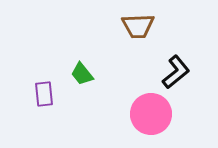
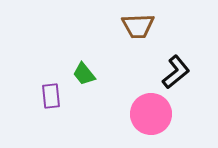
green trapezoid: moved 2 px right
purple rectangle: moved 7 px right, 2 px down
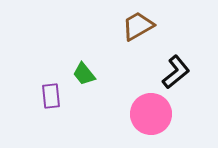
brown trapezoid: rotated 152 degrees clockwise
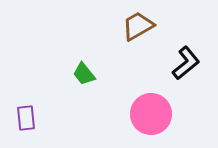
black L-shape: moved 10 px right, 9 px up
purple rectangle: moved 25 px left, 22 px down
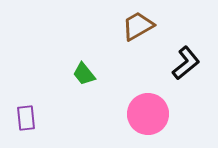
pink circle: moved 3 px left
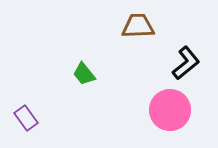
brown trapezoid: rotated 28 degrees clockwise
pink circle: moved 22 px right, 4 px up
purple rectangle: rotated 30 degrees counterclockwise
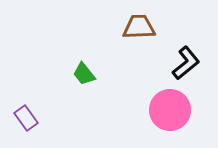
brown trapezoid: moved 1 px right, 1 px down
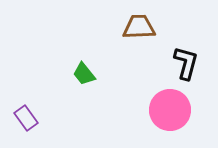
black L-shape: rotated 36 degrees counterclockwise
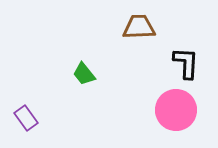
black L-shape: rotated 12 degrees counterclockwise
pink circle: moved 6 px right
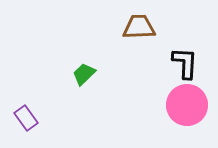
black L-shape: moved 1 px left
green trapezoid: rotated 85 degrees clockwise
pink circle: moved 11 px right, 5 px up
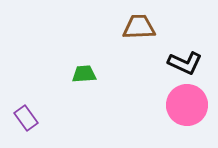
black L-shape: rotated 112 degrees clockwise
green trapezoid: rotated 40 degrees clockwise
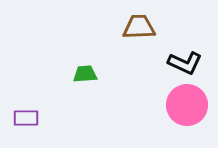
green trapezoid: moved 1 px right
purple rectangle: rotated 55 degrees counterclockwise
